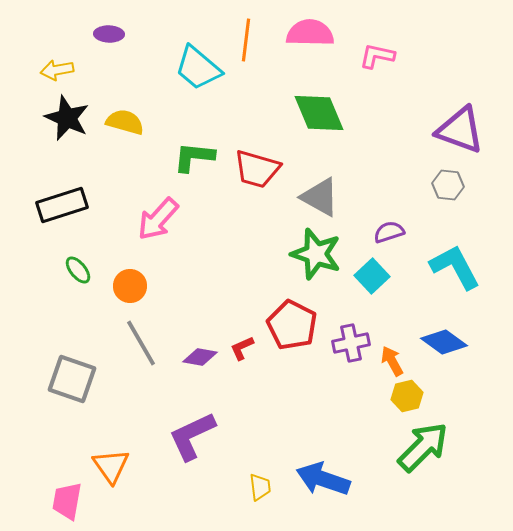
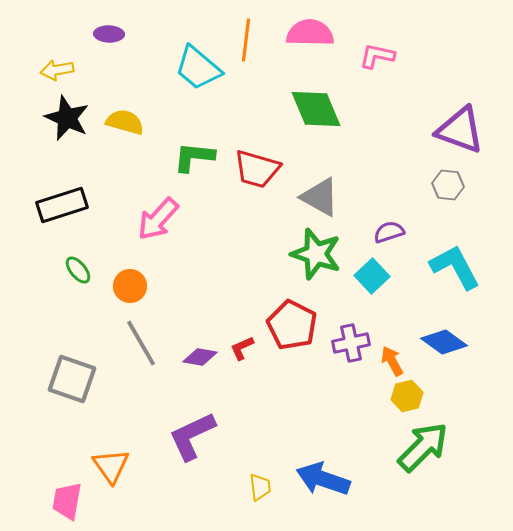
green diamond: moved 3 px left, 4 px up
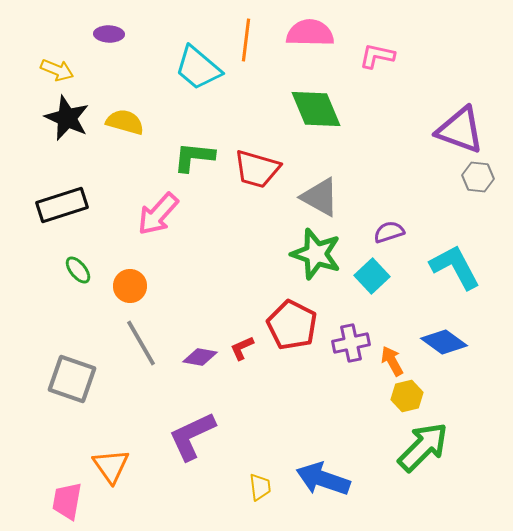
yellow arrow: rotated 148 degrees counterclockwise
gray hexagon: moved 30 px right, 8 px up
pink arrow: moved 5 px up
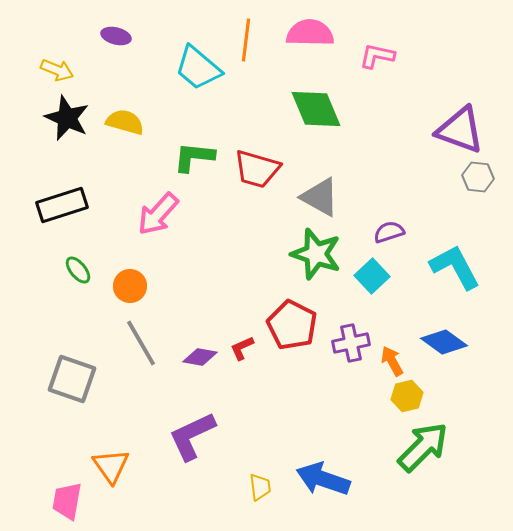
purple ellipse: moved 7 px right, 2 px down; rotated 12 degrees clockwise
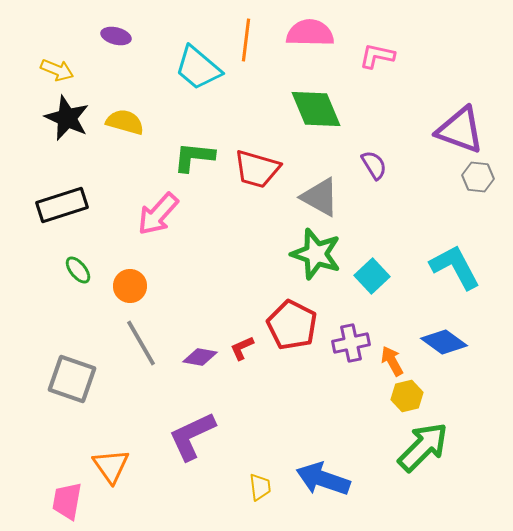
purple semicircle: moved 15 px left, 67 px up; rotated 76 degrees clockwise
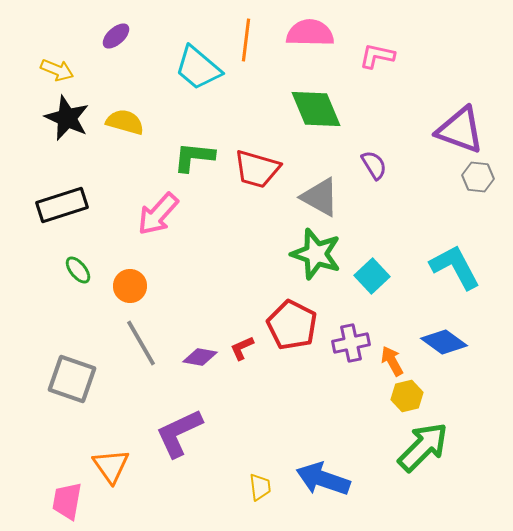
purple ellipse: rotated 56 degrees counterclockwise
purple L-shape: moved 13 px left, 3 px up
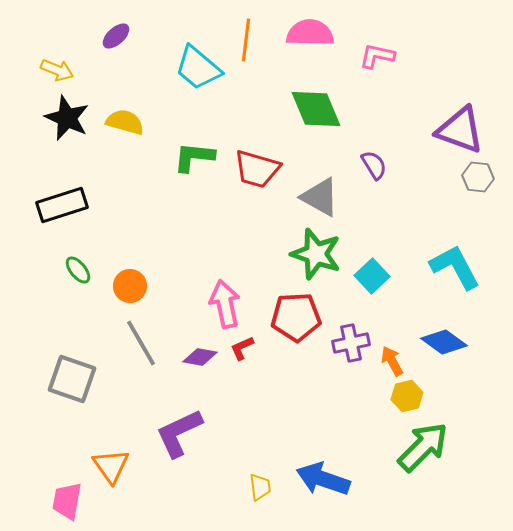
pink arrow: moved 67 px right, 90 px down; rotated 126 degrees clockwise
red pentagon: moved 4 px right, 8 px up; rotated 30 degrees counterclockwise
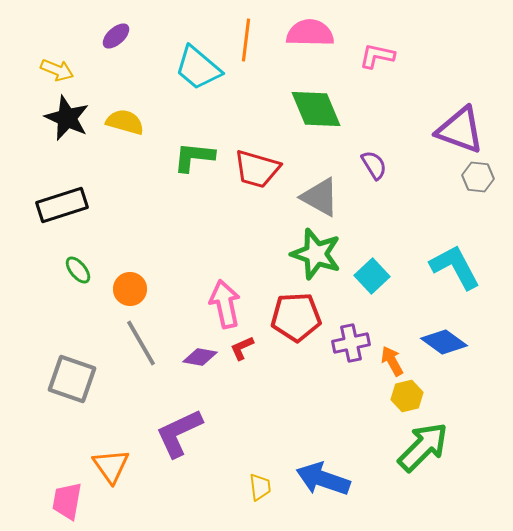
orange circle: moved 3 px down
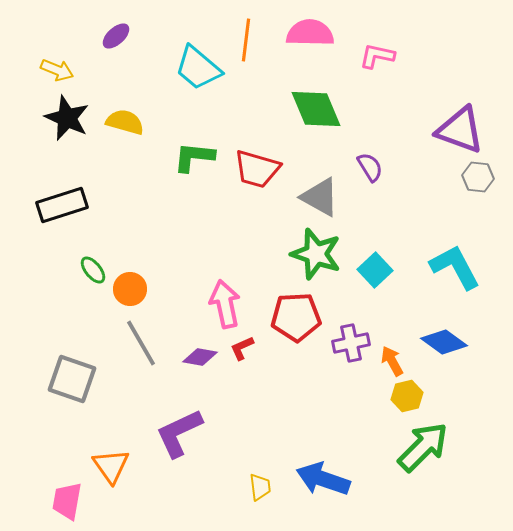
purple semicircle: moved 4 px left, 2 px down
green ellipse: moved 15 px right
cyan square: moved 3 px right, 6 px up
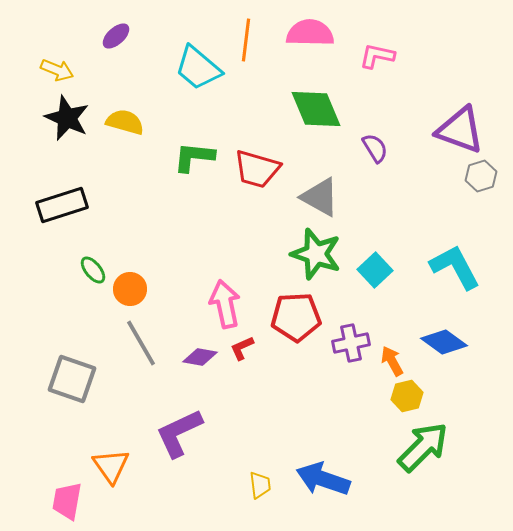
purple semicircle: moved 5 px right, 19 px up
gray hexagon: moved 3 px right, 1 px up; rotated 24 degrees counterclockwise
yellow trapezoid: moved 2 px up
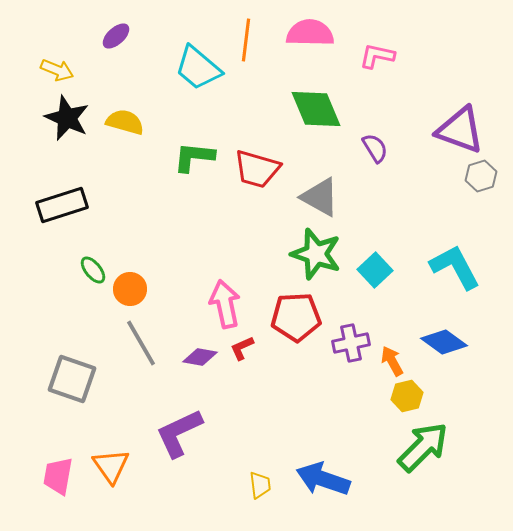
pink trapezoid: moved 9 px left, 25 px up
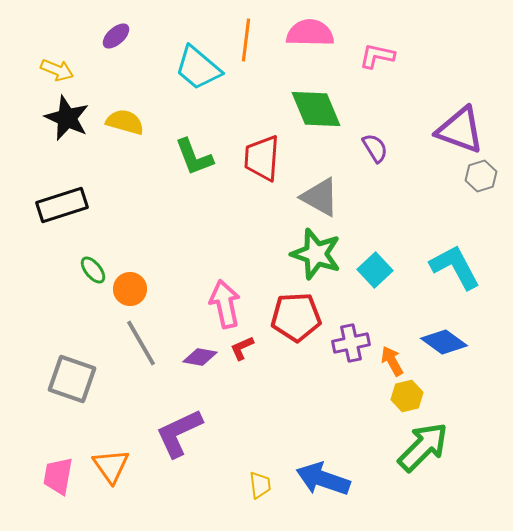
green L-shape: rotated 117 degrees counterclockwise
red trapezoid: moved 5 px right, 11 px up; rotated 78 degrees clockwise
